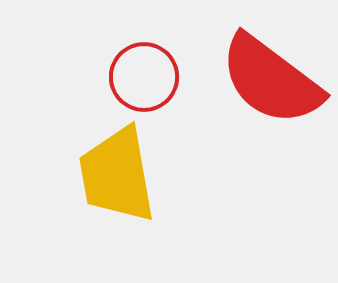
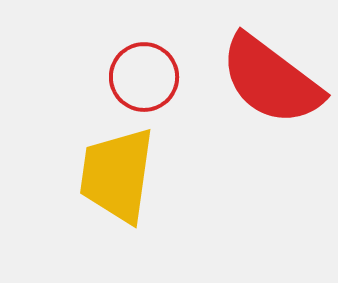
yellow trapezoid: rotated 18 degrees clockwise
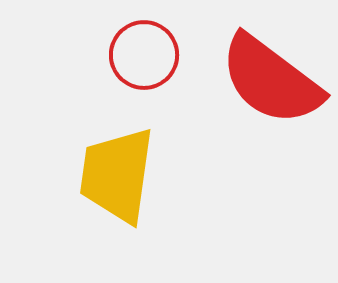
red circle: moved 22 px up
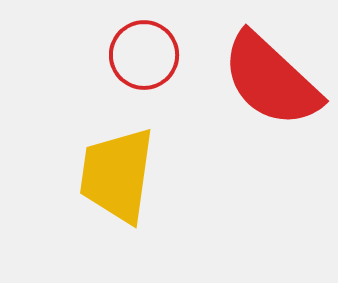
red semicircle: rotated 6 degrees clockwise
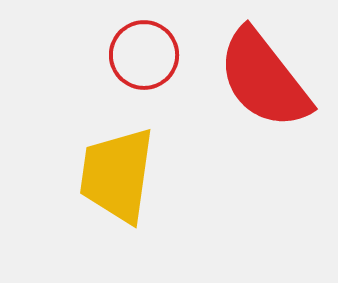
red semicircle: moved 7 px left, 1 px up; rotated 9 degrees clockwise
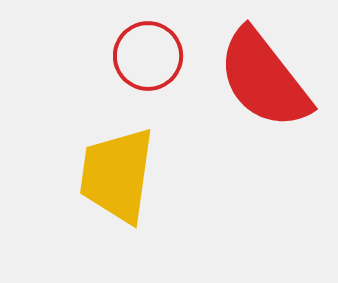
red circle: moved 4 px right, 1 px down
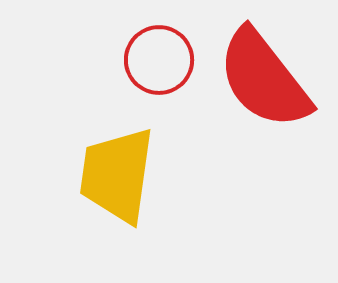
red circle: moved 11 px right, 4 px down
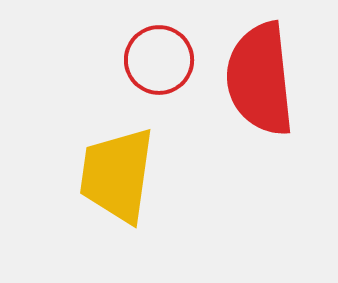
red semicircle: moved 4 px left; rotated 32 degrees clockwise
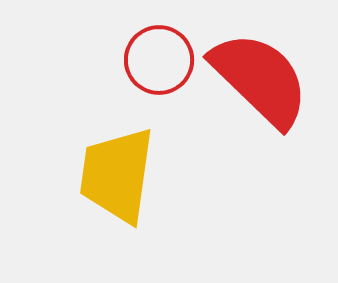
red semicircle: rotated 140 degrees clockwise
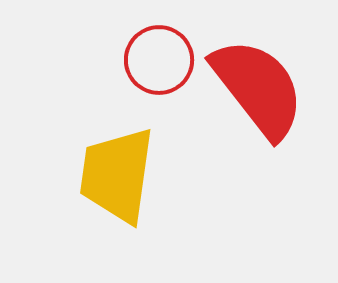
red semicircle: moved 2 px left, 9 px down; rotated 8 degrees clockwise
